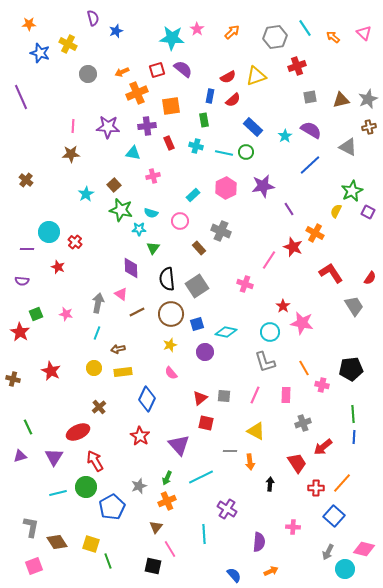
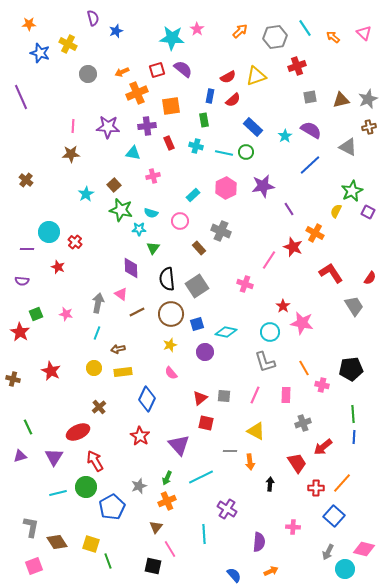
orange arrow at (232, 32): moved 8 px right, 1 px up
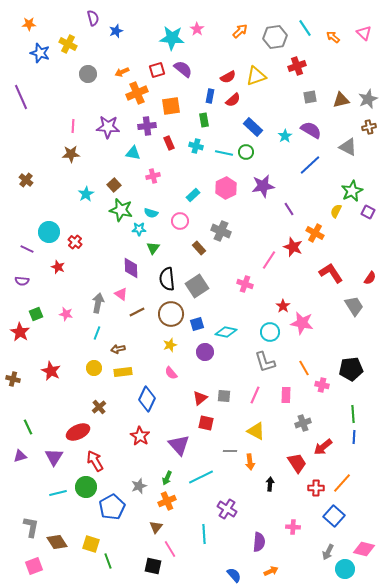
purple line at (27, 249): rotated 24 degrees clockwise
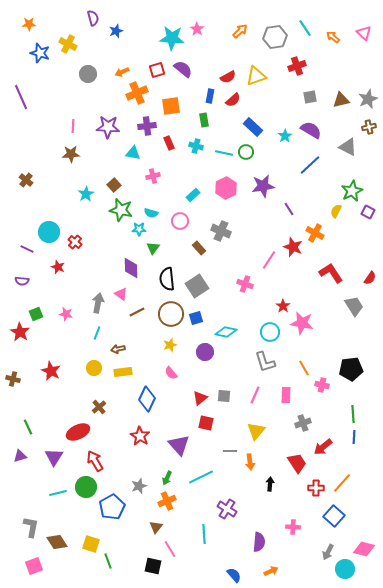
blue square at (197, 324): moved 1 px left, 6 px up
yellow triangle at (256, 431): rotated 42 degrees clockwise
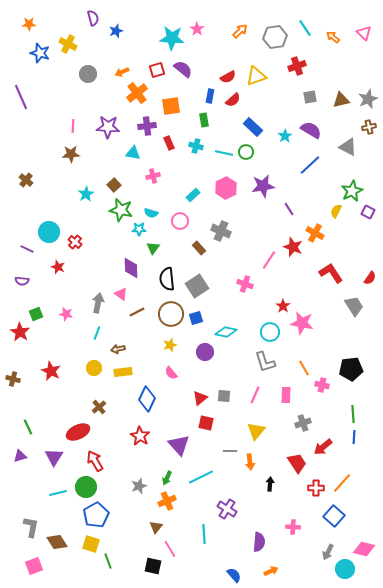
orange cross at (137, 93): rotated 15 degrees counterclockwise
blue pentagon at (112, 507): moved 16 px left, 8 px down
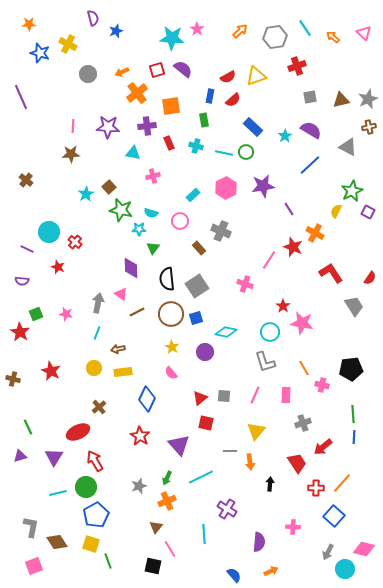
brown square at (114, 185): moved 5 px left, 2 px down
yellow star at (170, 345): moved 2 px right, 2 px down; rotated 24 degrees counterclockwise
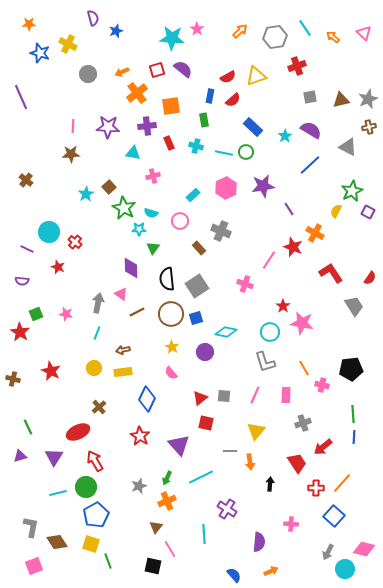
green star at (121, 210): moved 3 px right, 2 px up; rotated 15 degrees clockwise
brown arrow at (118, 349): moved 5 px right, 1 px down
pink cross at (293, 527): moved 2 px left, 3 px up
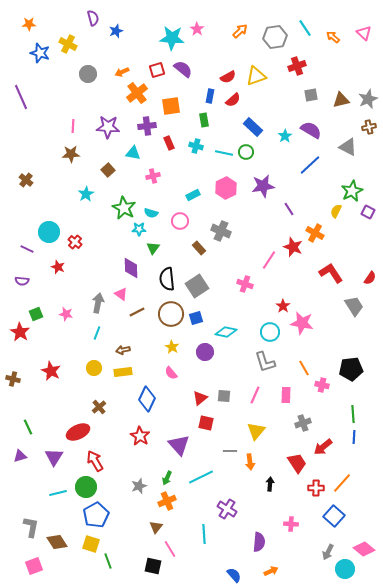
gray square at (310, 97): moved 1 px right, 2 px up
brown square at (109, 187): moved 1 px left, 17 px up
cyan rectangle at (193, 195): rotated 16 degrees clockwise
pink diamond at (364, 549): rotated 25 degrees clockwise
